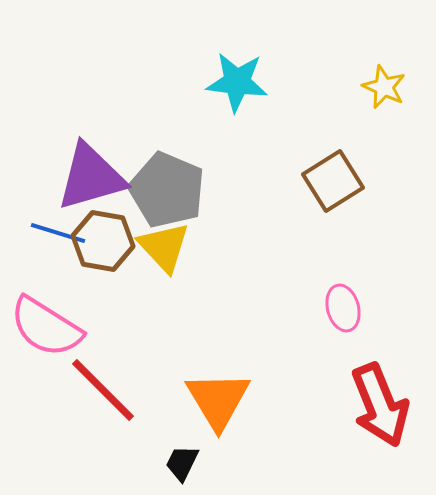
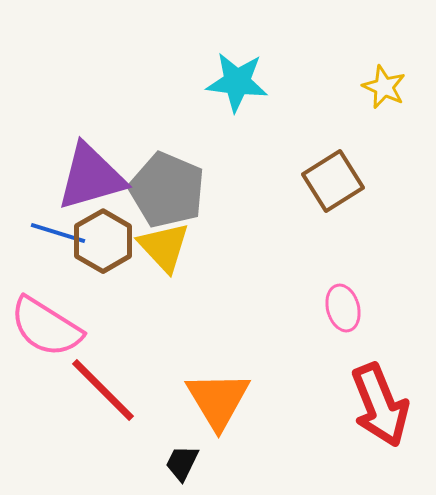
brown hexagon: rotated 20 degrees clockwise
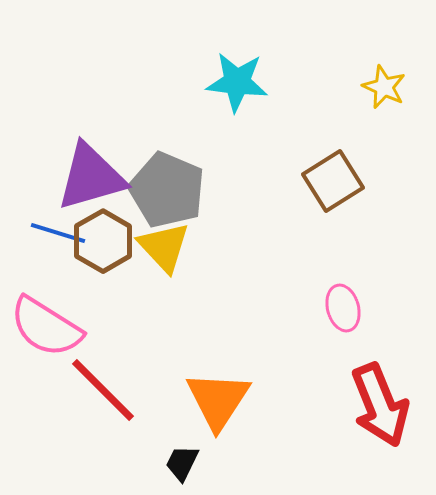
orange triangle: rotated 4 degrees clockwise
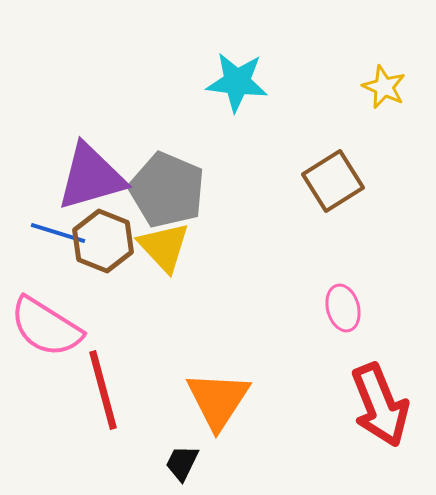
brown hexagon: rotated 8 degrees counterclockwise
red line: rotated 30 degrees clockwise
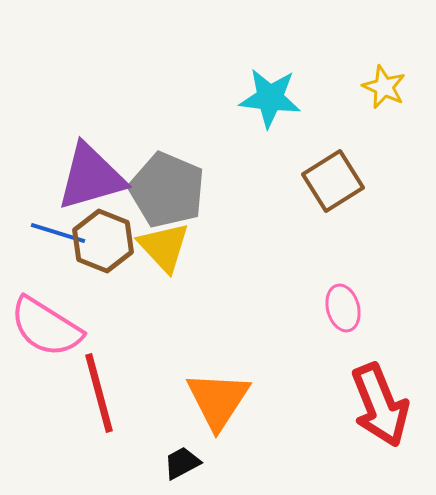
cyan star: moved 33 px right, 16 px down
red line: moved 4 px left, 3 px down
black trapezoid: rotated 36 degrees clockwise
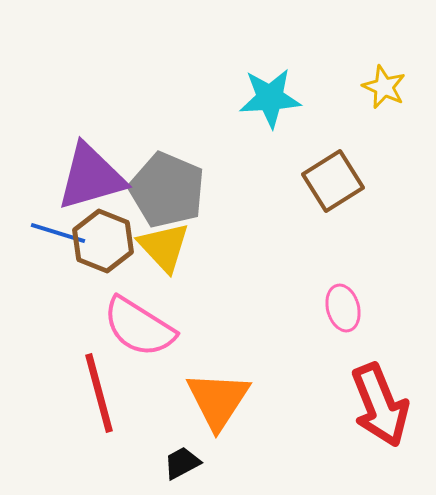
cyan star: rotated 10 degrees counterclockwise
pink semicircle: moved 93 px right
